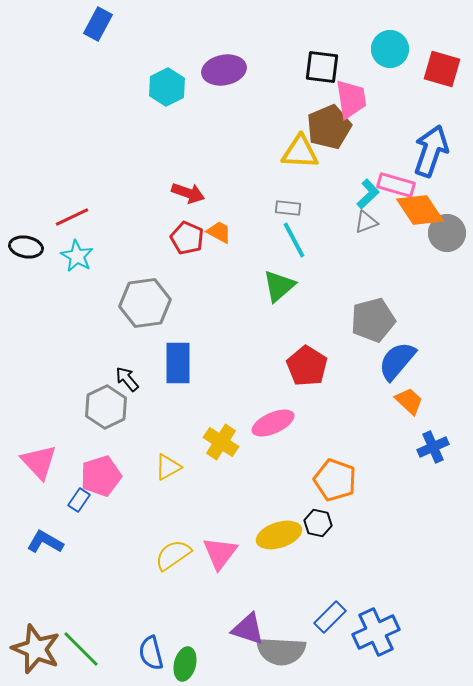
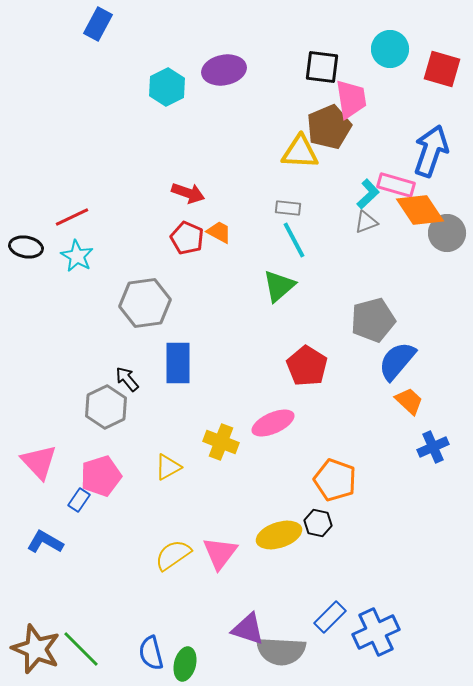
yellow cross at (221, 442): rotated 12 degrees counterclockwise
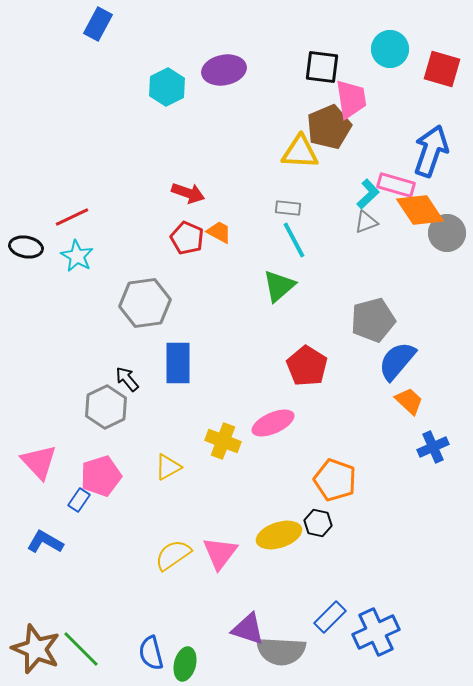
yellow cross at (221, 442): moved 2 px right, 1 px up
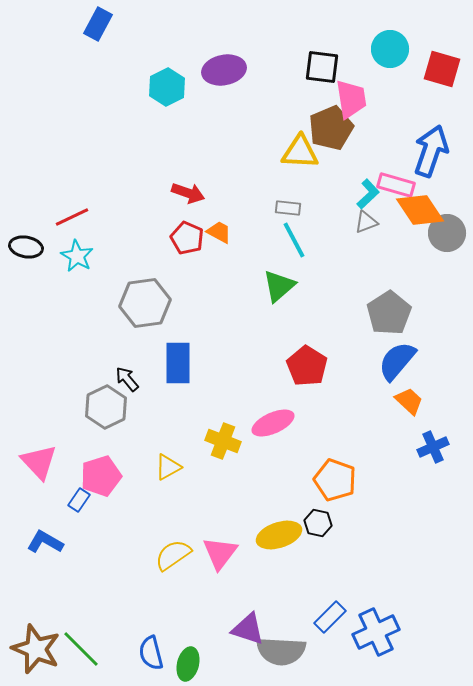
brown pentagon at (329, 127): moved 2 px right, 1 px down
gray pentagon at (373, 320): moved 16 px right, 7 px up; rotated 18 degrees counterclockwise
green ellipse at (185, 664): moved 3 px right
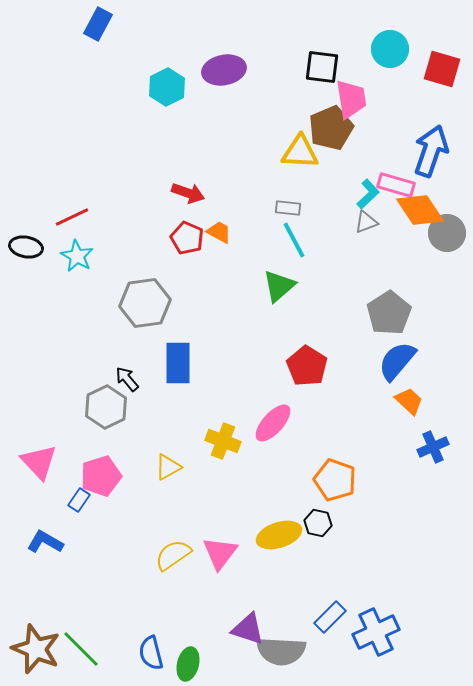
pink ellipse at (273, 423): rotated 24 degrees counterclockwise
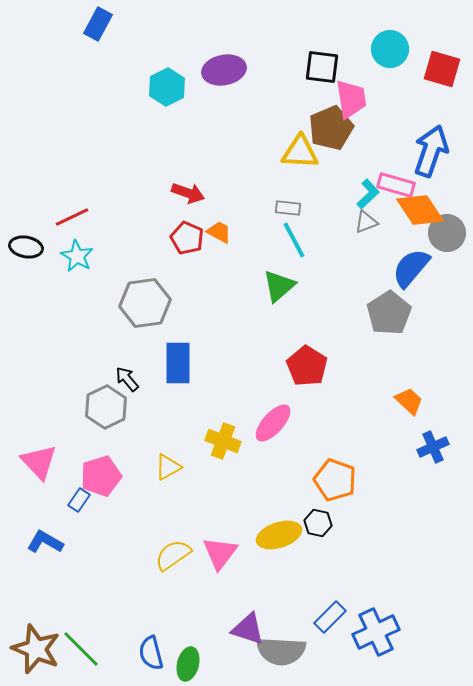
blue semicircle at (397, 361): moved 14 px right, 93 px up
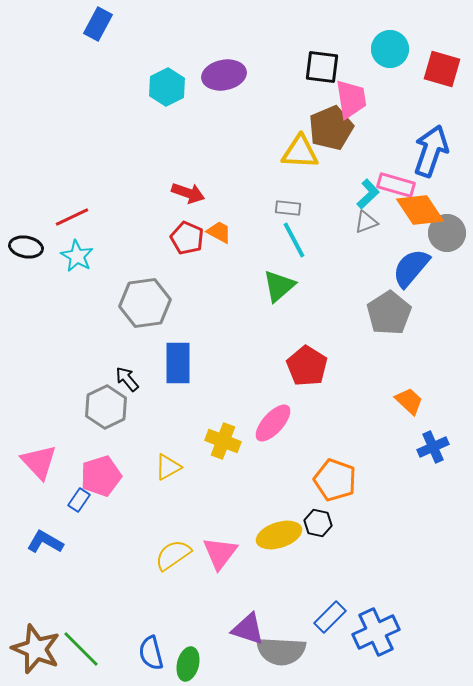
purple ellipse at (224, 70): moved 5 px down
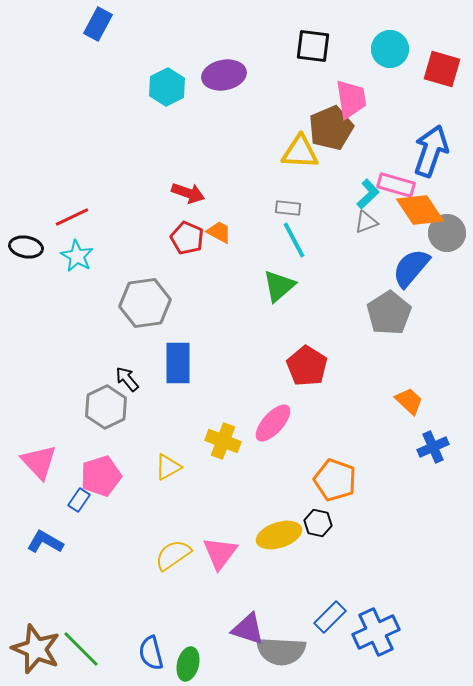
black square at (322, 67): moved 9 px left, 21 px up
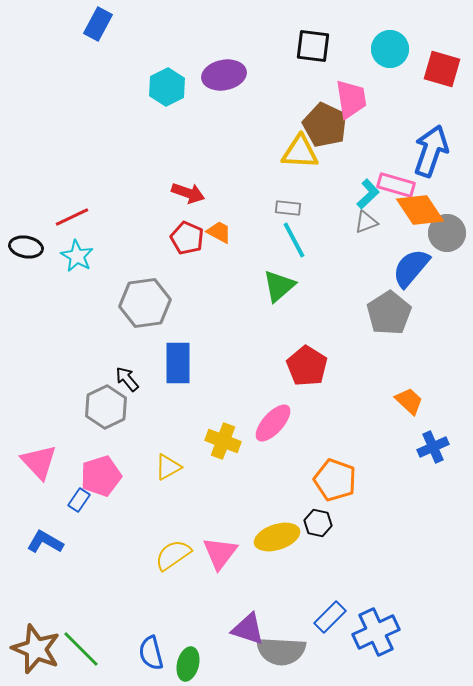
brown pentagon at (331, 128): moved 6 px left, 3 px up; rotated 24 degrees counterclockwise
yellow ellipse at (279, 535): moved 2 px left, 2 px down
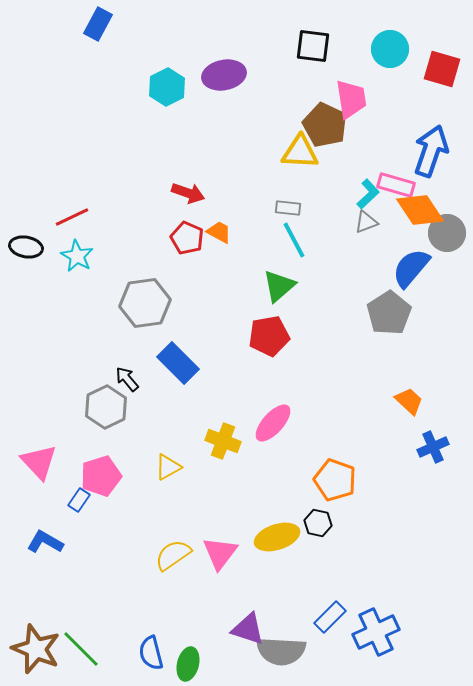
blue rectangle at (178, 363): rotated 45 degrees counterclockwise
red pentagon at (307, 366): moved 38 px left, 30 px up; rotated 30 degrees clockwise
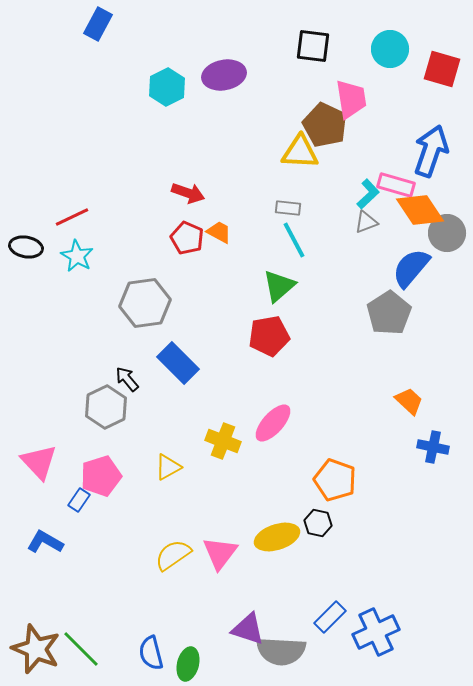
blue cross at (433, 447): rotated 36 degrees clockwise
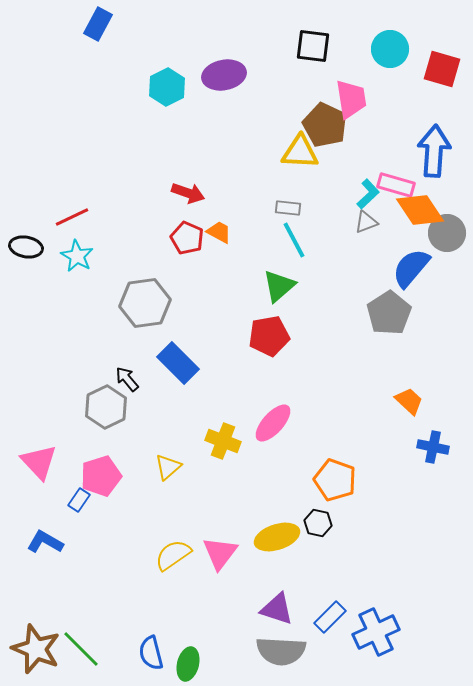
blue arrow at (431, 151): moved 3 px right; rotated 15 degrees counterclockwise
yellow triangle at (168, 467): rotated 12 degrees counterclockwise
purple triangle at (248, 629): moved 29 px right, 20 px up
